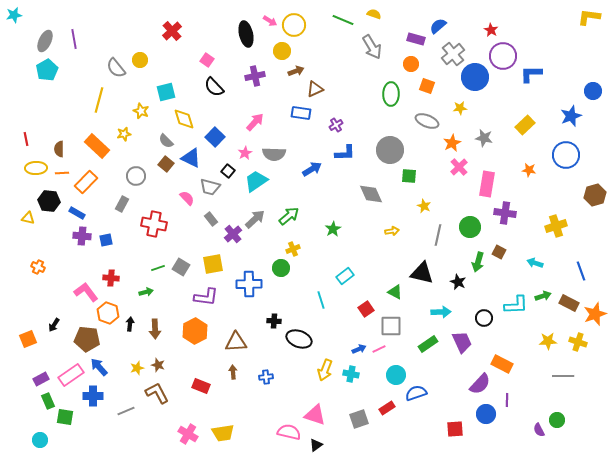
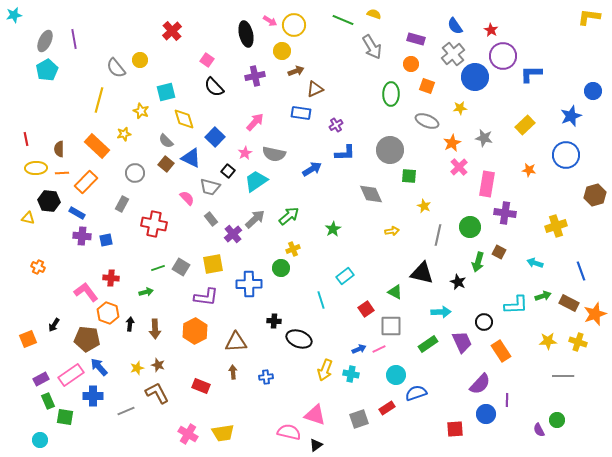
blue semicircle at (438, 26): moved 17 px right; rotated 84 degrees counterclockwise
gray semicircle at (274, 154): rotated 10 degrees clockwise
gray circle at (136, 176): moved 1 px left, 3 px up
black circle at (484, 318): moved 4 px down
orange rectangle at (502, 364): moved 1 px left, 13 px up; rotated 30 degrees clockwise
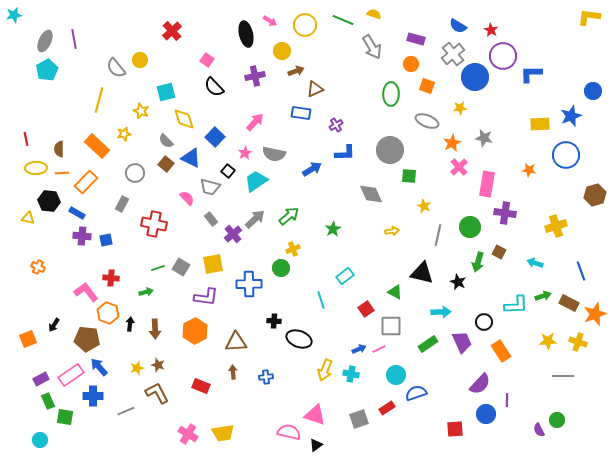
yellow circle at (294, 25): moved 11 px right
blue semicircle at (455, 26): moved 3 px right; rotated 24 degrees counterclockwise
yellow rectangle at (525, 125): moved 15 px right, 1 px up; rotated 42 degrees clockwise
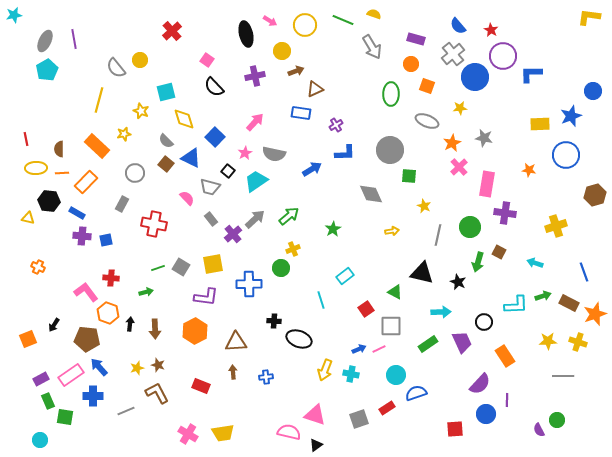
blue semicircle at (458, 26): rotated 18 degrees clockwise
blue line at (581, 271): moved 3 px right, 1 px down
orange rectangle at (501, 351): moved 4 px right, 5 px down
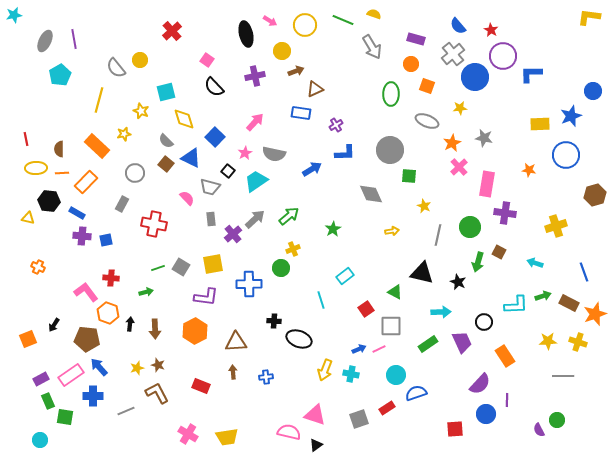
cyan pentagon at (47, 70): moved 13 px right, 5 px down
gray rectangle at (211, 219): rotated 32 degrees clockwise
yellow trapezoid at (223, 433): moved 4 px right, 4 px down
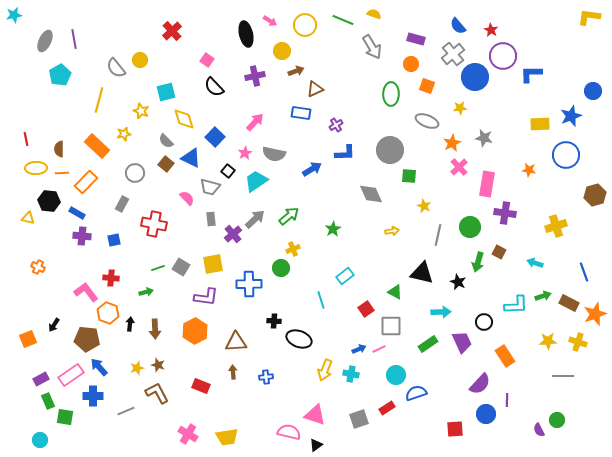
blue square at (106, 240): moved 8 px right
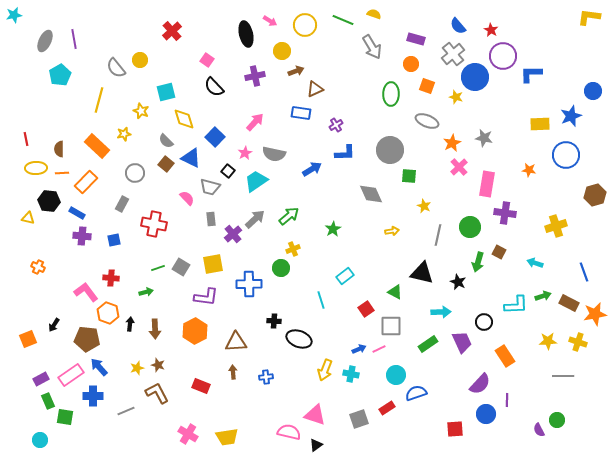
yellow star at (460, 108): moved 4 px left, 11 px up; rotated 24 degrees clockwise
orange star at (595, 314): rotated 10 degrees clockwise
